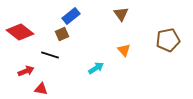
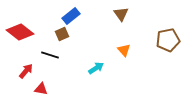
red arrow: rotated 28 degrees counterclockwise
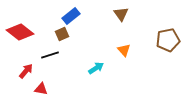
black line: rotated 36 degrees counterclockwise
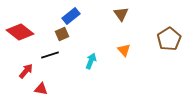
brown pentagon: moved 1 px right, 1 px up; rotated 20 degrees counterclockwise
cyan arrow: moved 5 px left, 7 px up; rotated 35 degrees counterclockwise
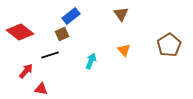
brown pentagon: moved 6 px down
